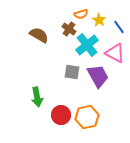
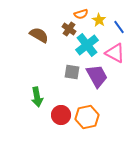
purple trapezoid: moved 1 px left
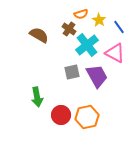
gray square: rotated 21 degrees counterclockwise
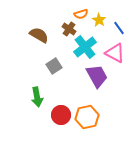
blue line: moved 1 px down
cyan cross: moved 2 px left, 2 px down
gray square: moved 18 px left, 6 px up; rotated 21 degrees counterclockwise
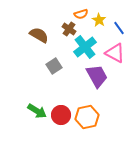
green arrow: moved 14 px down; rotated 48 degrees counterclockwise
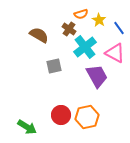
gray square: rotated 21 degrees clockwise
green arrow: moved 10 px left, 16 px down
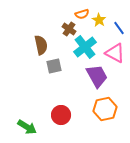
orange semicircle: moved 1 px right
brown semicircle: moved 2 px right, 10 px down; rotated 48 degrees clockwise
orange hexagon: moved 18 px right, 8 px up
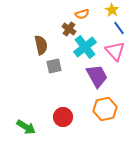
yellow star: moved 13 px right, 10 px up
pink triangle: moved 2 px up; rotated 20 degrees clockwise
red circle: moved 2 px right, 2 px down
green arrow: moved 1 px left
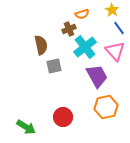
brown cross: rotated 32 degrees clockwise
orange hexagon: moved 1 px right, 2 px up
